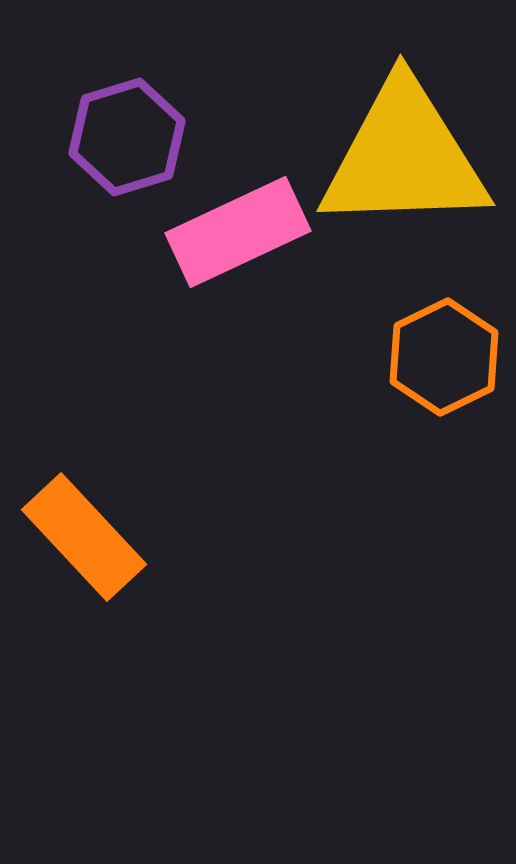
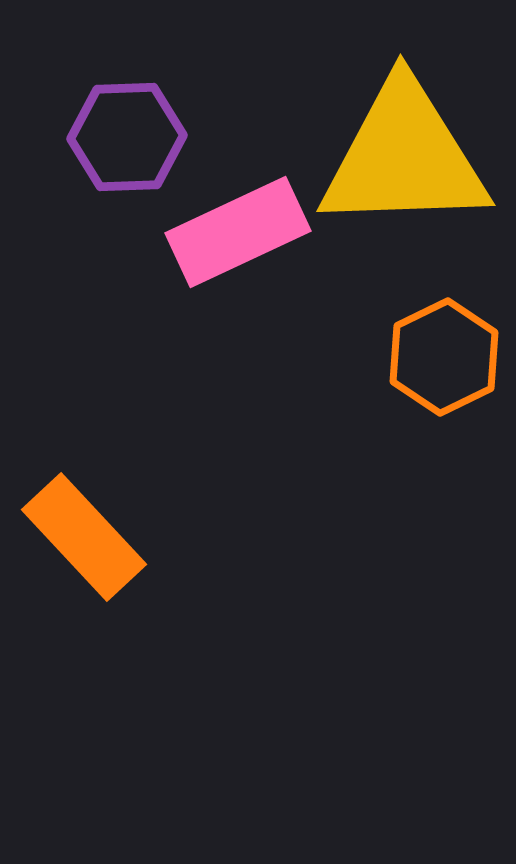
purple hexagon: rotated 15 degrees clockwise
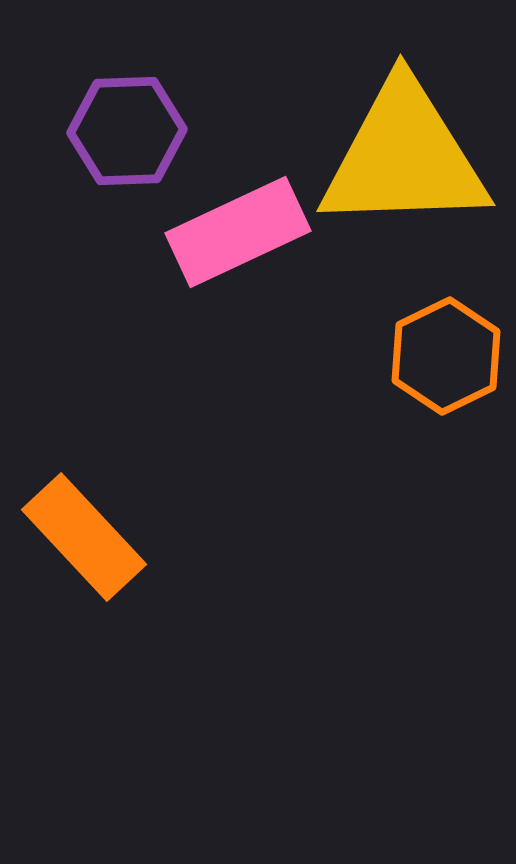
purple hexagon: moved 6 px up
orange hexagon: moved 2 px right, 1 px up
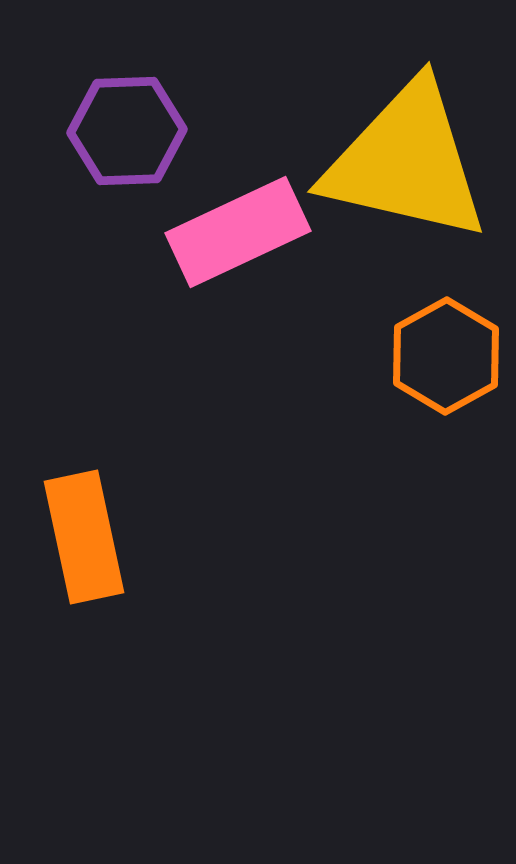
yellow triangle: moved 2 px right, 5 px down; rotated 15 degrees clockwise
orange hexagon: rotated 3 degrees counterclockwise
orange rectangle: rotated 31 degrees clockwise
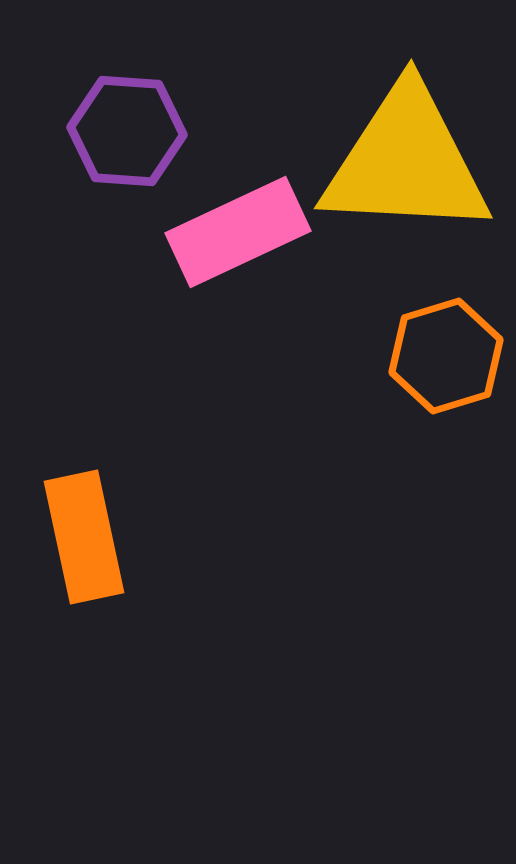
purple hexagon: rotated 6 degrees clockwise
yellow triangle: rotated 10 degrees counterclockwise
orange hexagon: rotated 12 degrees clockwise
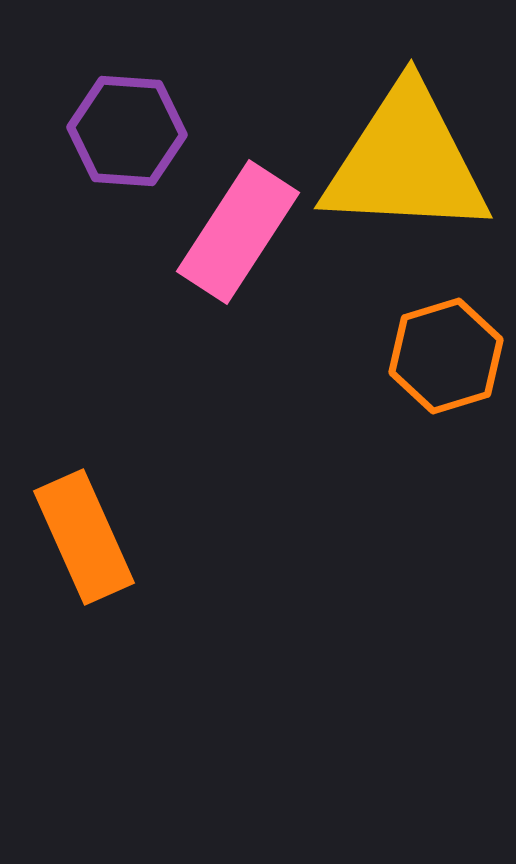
pink rectangle: rotated 32 degrees counterclockwise
orange rectangle: rotated 12 degrees counterclockwise
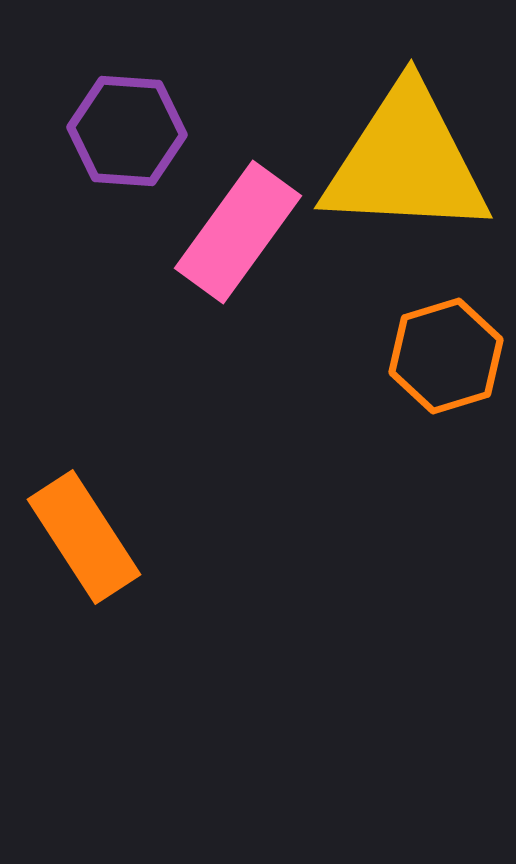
pink rectangle: rotated 3 degrees clockwise
orange rectangle: rotated 9 degrees counterclockwise
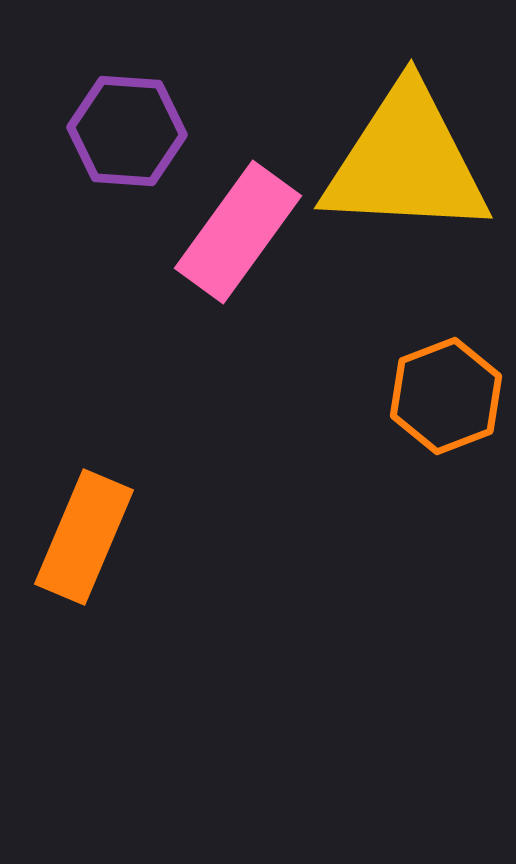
orange hexagon: moved 40 px down; rotated 4 degrees counterclockwise
orange rectangle: rotated 56 degrees clockwise
